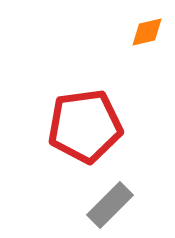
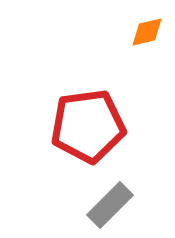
red pentagon: moved 3 px right
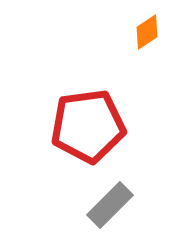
orange diamond: rotated 21 degrees counterclockwise
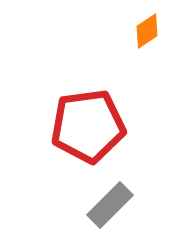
orange diamond: moved 1 px up
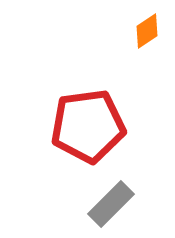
gray rectangle: moved 1 px right, 1 px up
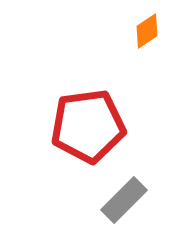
gray rectangle: moved 13 px right, 4 px up
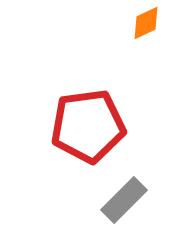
orange diamond: moved 1 px left, 8 px up; rotated 9 degrees clockwise
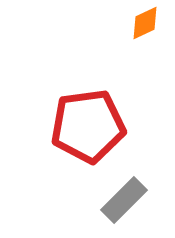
orange diamond: moved 1 px left
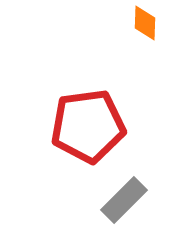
orange diamond: rotated 63 degrees counterclockwise
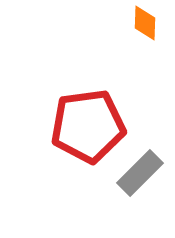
gray rectangle: moved 16 px right, 27 px up
